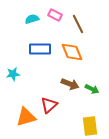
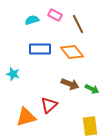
cyan semicircle: moved 1 px down
orange diamond: rotated 15 degrees counterclockwise
cyan star: rotated 24 degrees clockwise
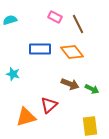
pink rectangle: moved 2 px down
cyan semicircle: moved 22 px left
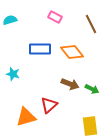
brown line: moved 13 px right
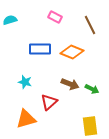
brown line: moved 1 px left, 1 px down
orange diamond: rotated 30 degrees counterclockwise
cyan star: moved 12 px right, 8 px down
red triangle: moved 3 px up
orange triangle: moved 2 px down
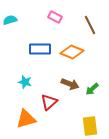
green arrow: rotated 112 degrees clockwise
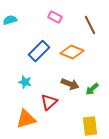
blue rectangle: moved 1 px left, 2 px down; rotated 45 degrees counterclockwise
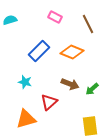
brown line: moved 2 px left, 1 px up
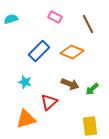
cyan semicircle: moved 1 px right, 1 px up
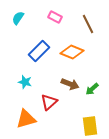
cyan semicircle: moved 7 px right, 1 px up; rotated 40 degrees counterclockwise
